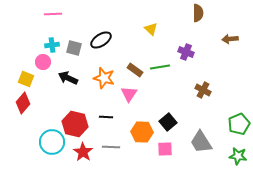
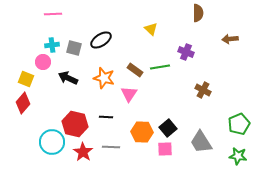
black square: moved 6 px down
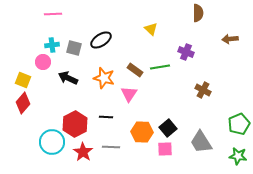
yellow square: moved 3 px left, 1 px down
red hexagon: rotated 20 degrees clockwise
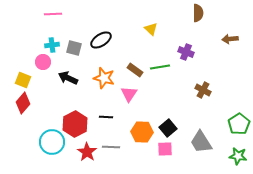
green pentagon: rotated 10 degrees counterclockwise
red star: moved 4 px right
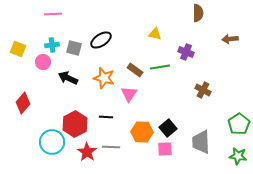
yellow triangle: moved 4 px right, 5 px down; rotated 32 degrees counterclockwise
yellow square: moved 5 px left, 31 px up
gray trapezoid: rotated 30 degrees clockwise
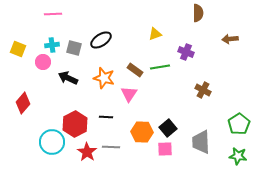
yellow triangle: rotated 32 degrees counterclockwise
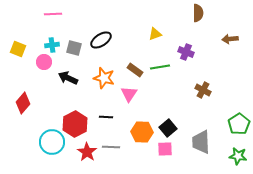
pink circle: moved 1 px right
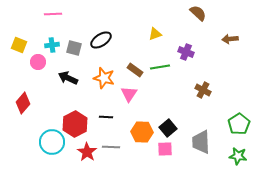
brown semicircle: rotated 48 degrees counterclockwise
yellow square: moved 1 px right, 4 px up
pink circle: moved 6 px left
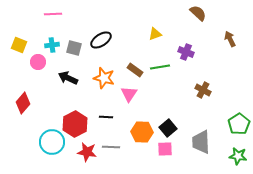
brown arrow: rotated 70 degrees clockwise
red star: rotated 24 degrees counterclockwise
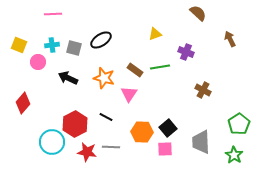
black line: rotated 24 degrees clockwise
green star: moved 4 px left, 1 px up; rotated 24 degrees clockwise
